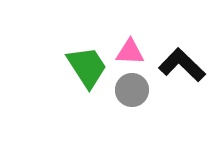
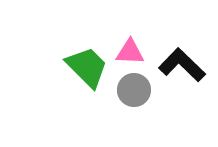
green trapezoid: rotated 12 degrees counterclockwise
gray circle: moved 2 px right
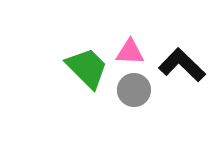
green trapezoid: moved 1 px down
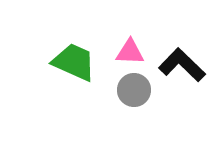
green trapezoid: moved 13 px left, 6 px up; rotated 21 degrees counterclockwise
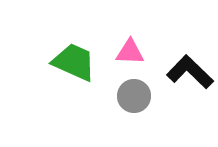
black L-shape: moved 8 px right, 7 px down
gray circle: moved 6 px down
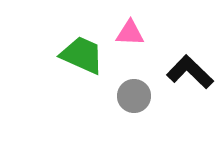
pink triangle: moved 19 px up
green trapezoid: moved 8 px right, 7 px up
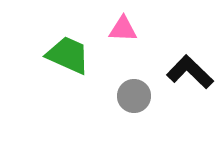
pink triangle: moved 7 px left, 4 px up
green trapezoid: moved 14 px left
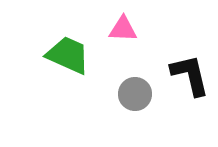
black L-shape: moved 3 px down; rotated 33 degrees clockwise
gray circle: moved 1 px right, 2 px up
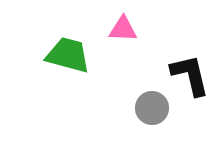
green trapezoid: rotated 9 degrees counterclockwise
gray circle: moved 17 px right, 14 px down
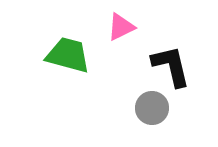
pink triangle: moved 2 px left, 2 px up; rotated 28 degrees counterclockwise
black L-shape: moved 19 px left, 9 px up
